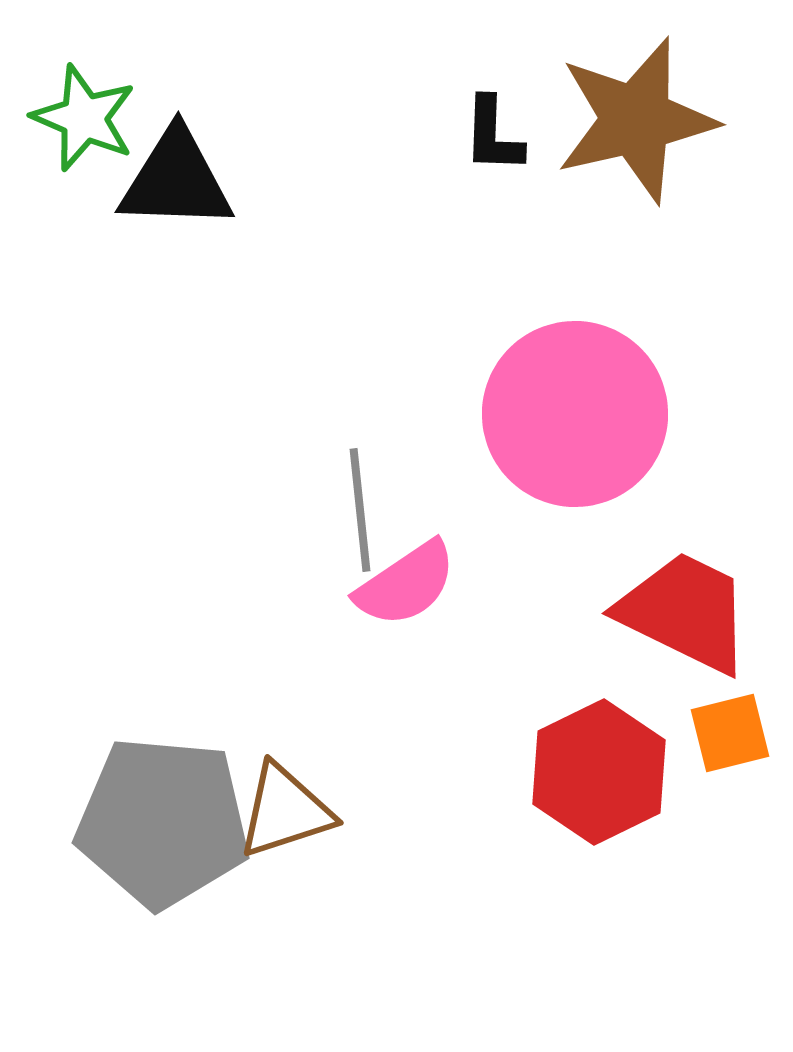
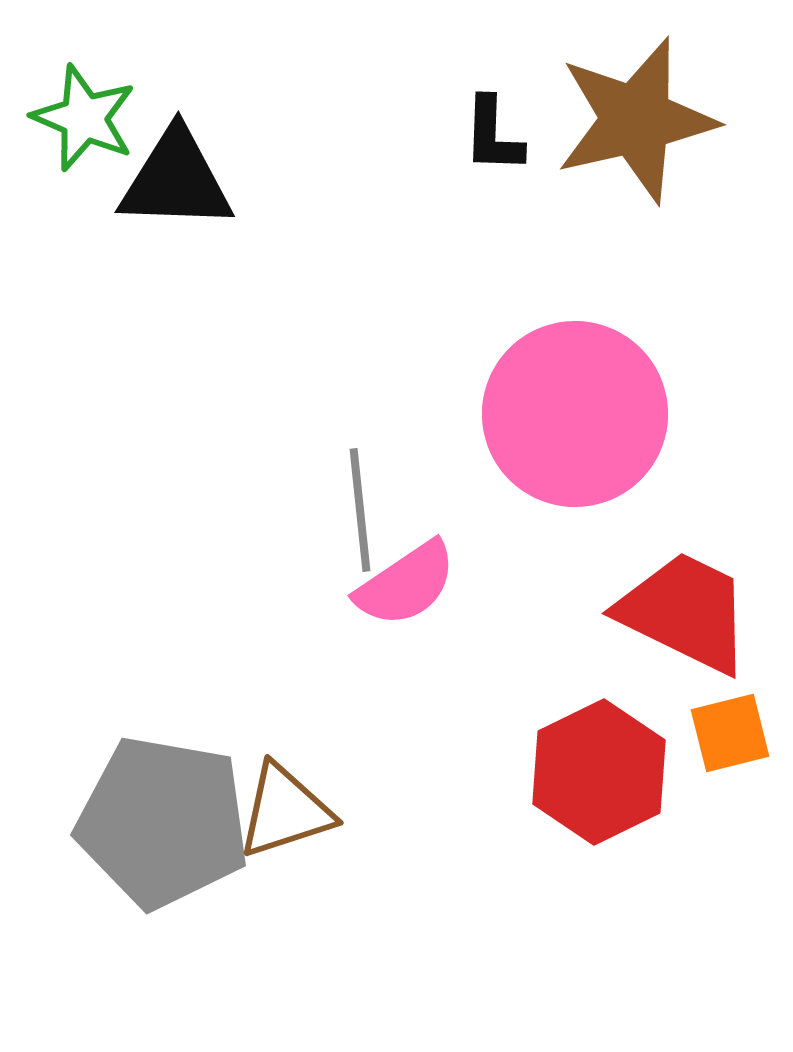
gray pentagon: rotated 5 degrees clockwise
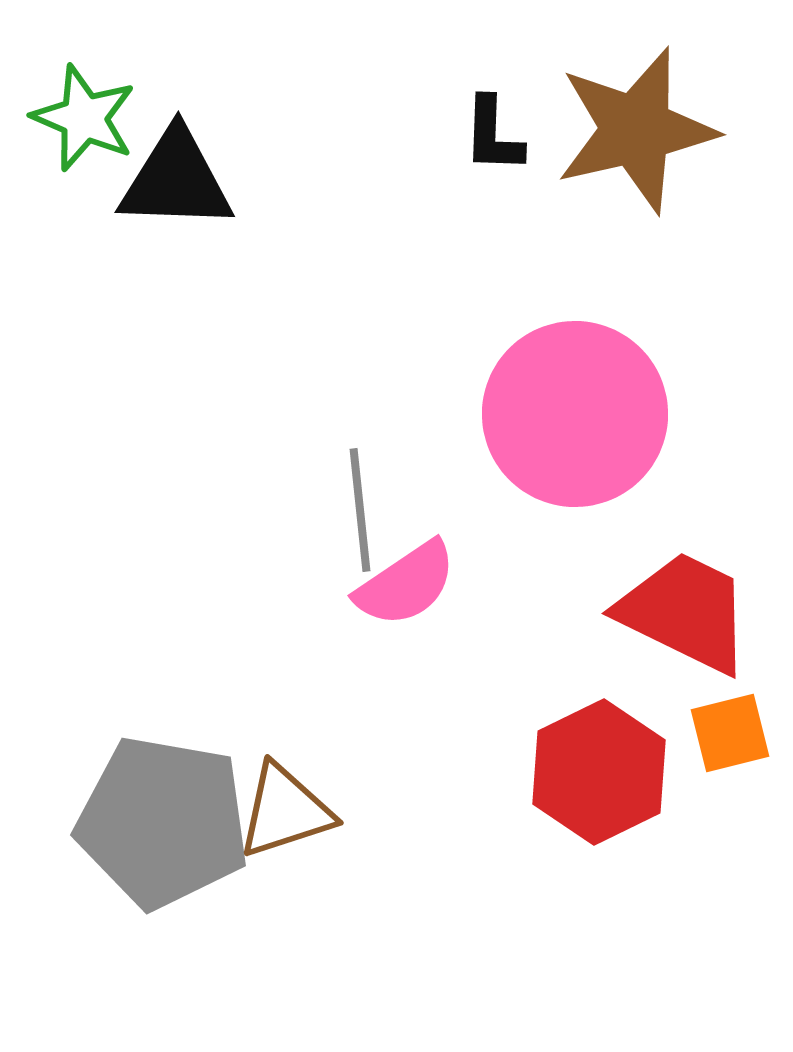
brown star: moved 10 px down
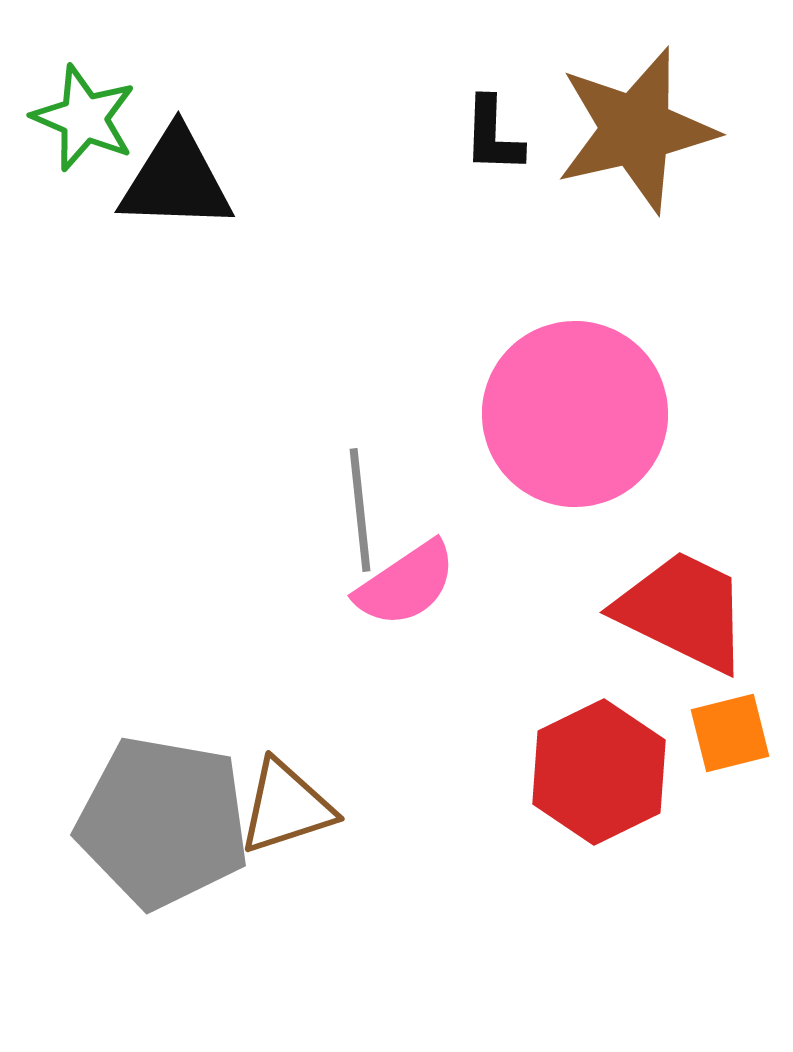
red trapezoid: moved 2 px left, 1 px up
brown triangle: moved 1 px right, 4 px up
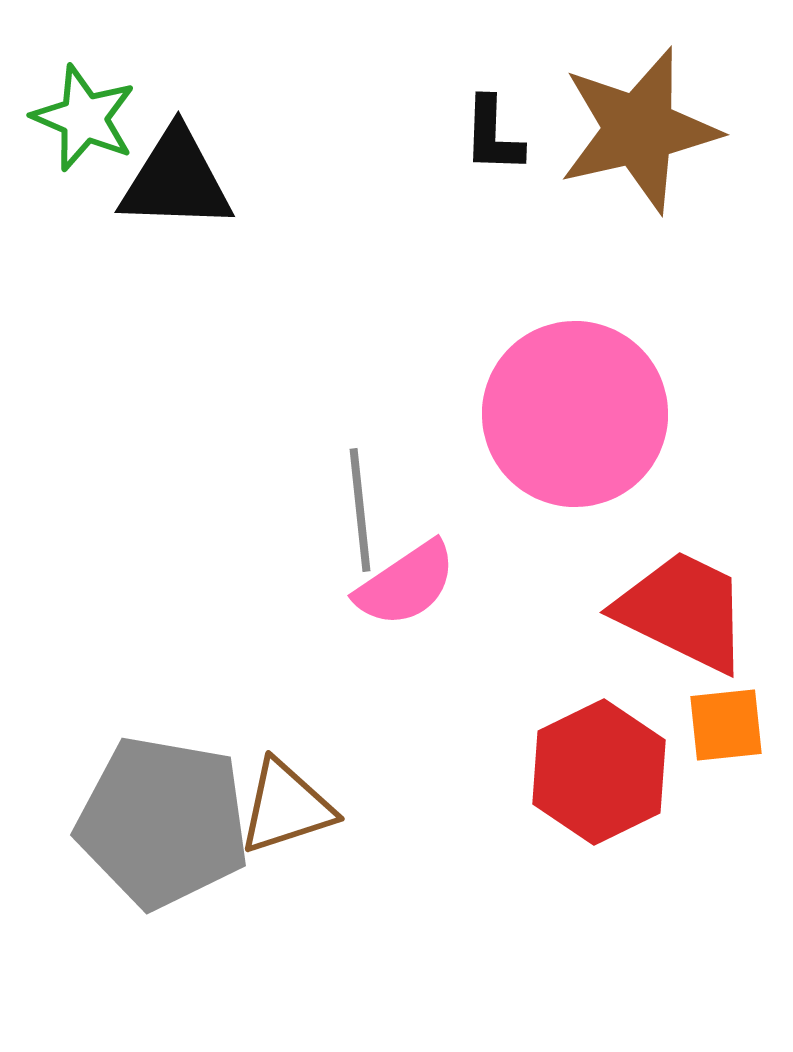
brown star: moved 3 px right
orange square: moved 4 px left, 8 px up; rotated 8 degrees clockwise
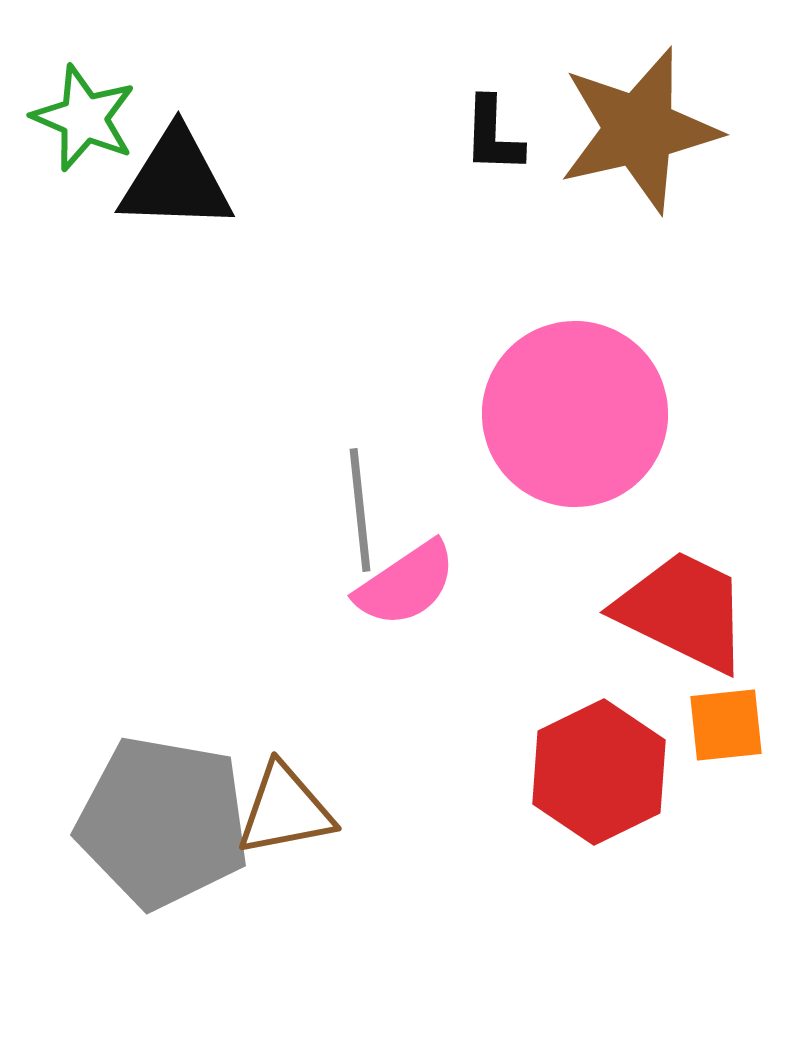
brown triangle: moved 1 px left, 3 px down; rotated 7 degrees clockwise
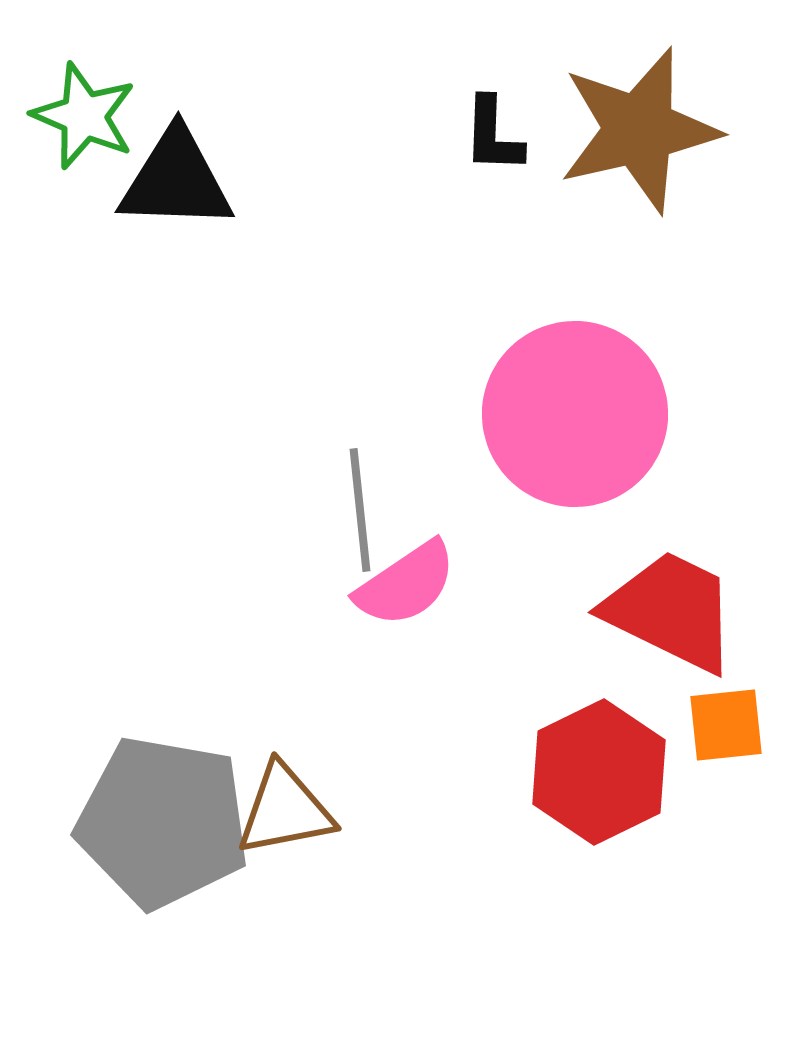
green star: moved 2 px up
red trapezoid: moved 12 px left
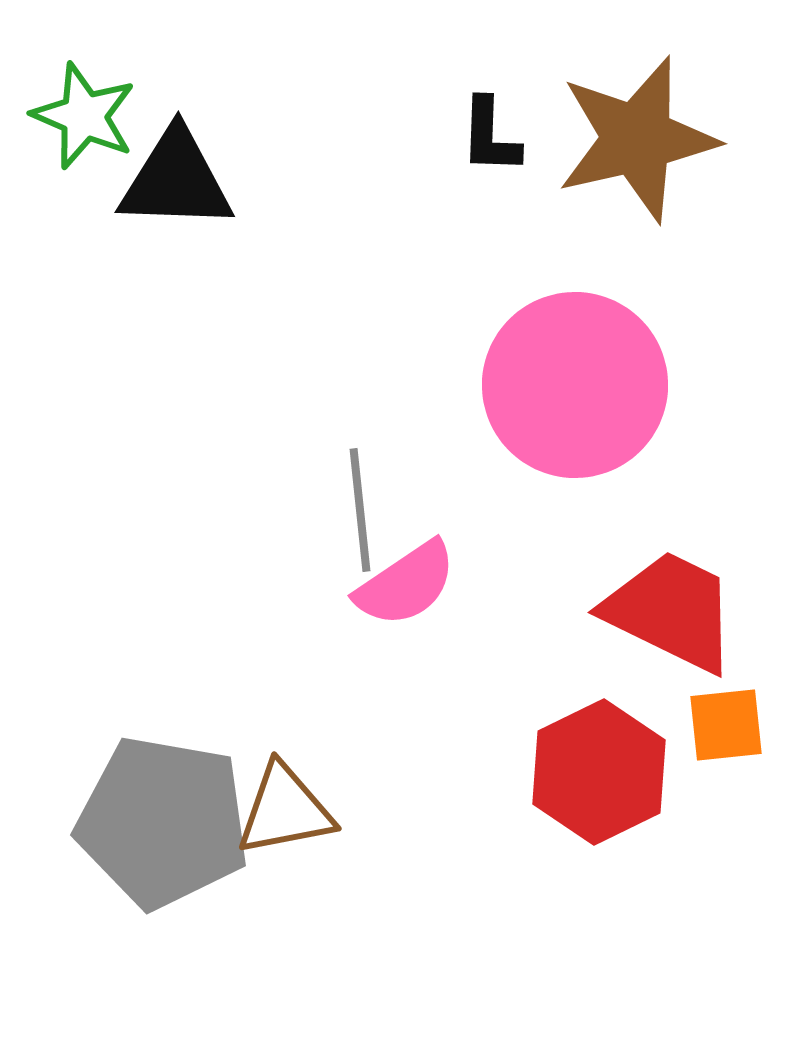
brown star: moved 2 px left, 9 px down
black L-shape: moved 3 px left, 1 px down
pink circle: moved 29 px up
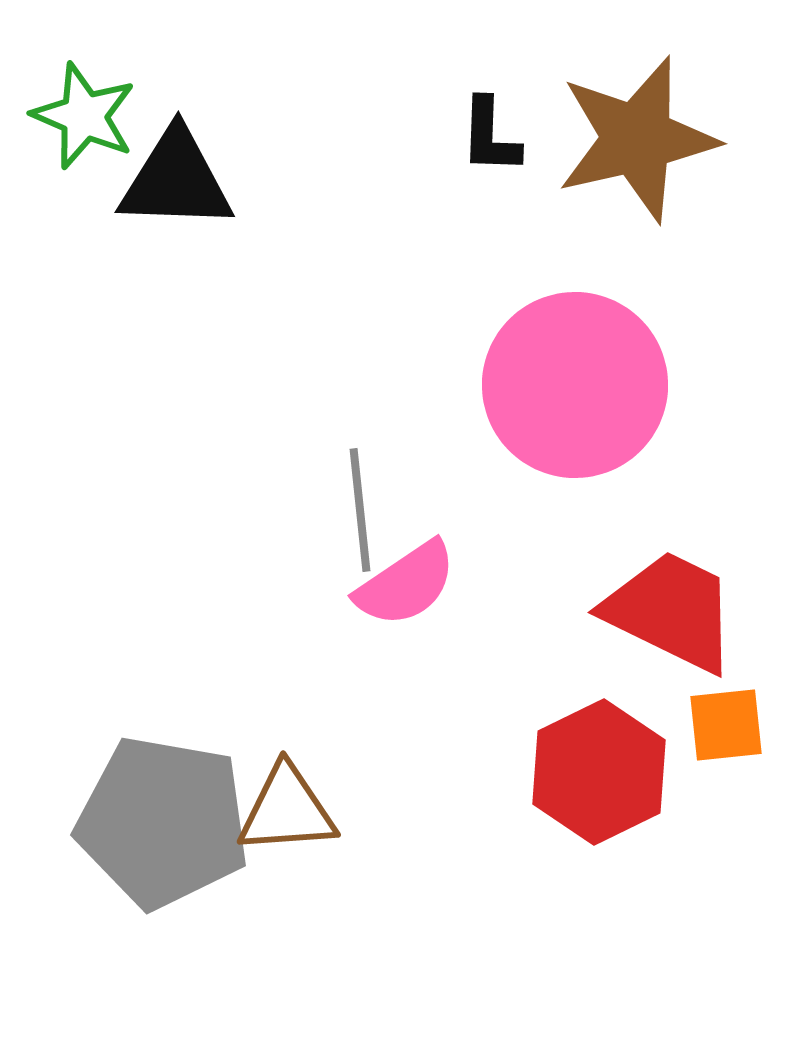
brown triangle: moved 2 px right; rotated 7 degrees clockwise
